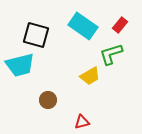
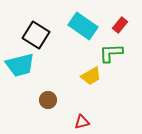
black square: rotated 16 degrees clockwise
green L-shape: moved 1 px up; rotated 15 degrees clockwise
yellow trapezoid: moved 1 px right
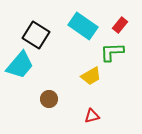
green L-shape: moved 1 px right, 1 px up
cyan trapezoid: rotated 36 degrees counterclockwise
brown circle: moved 1 px right, 1 px up
red triangle: moved 10 px right, 6 px up
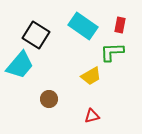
red rectangle: rotated 28 degrees counterclockwise
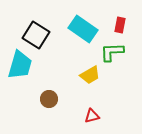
cyan rectangle: moved 3 px down
cyan trapezoid: rotated 24 degrees counterclockwise
yellow trapezoid: moved 1 px left, 1 px up
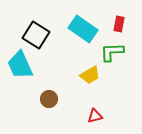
red rectangle: moved 1 px left, 1 px up
cyan trapezoid: rotated 140 degrees clockwise
red triangle: moved 3 px right
